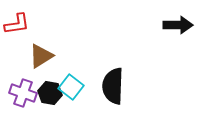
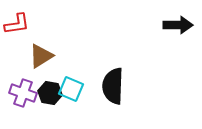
cyan square: moved 2 px down; rotated 15 degrees counterclockwise
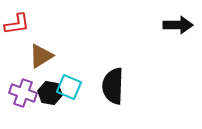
cyan square: moved 2 px left, 2 px up
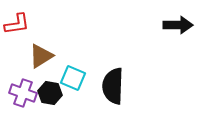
cyan square: moved 4 px right, 9 px up
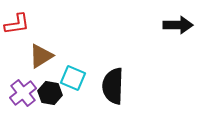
purple cross: rotated 32 degrees clockwise
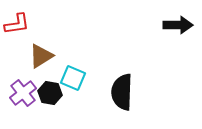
black semicircle: moved 9 px right, 6 px down
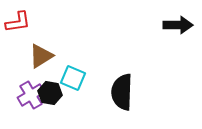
red L-shape: moved 1 px right, 2 px up
purple cross: moved 8 px right, 2 px down; rotated 8 degrees clockwise
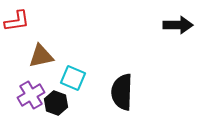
red L-shape: moved 1 px left, 1 px up
brown triangle: rotated 20 degrees clockwise
black hexagon: moved 6 px right, 10 px down; rotated 10 degrees clockwise
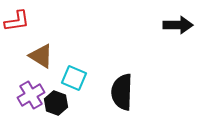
brown triangle: rotated 44 degrees clockwise
cyan square: moved 1 px right
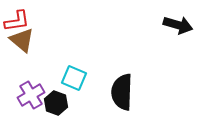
black arrow: rotated 16 degrees clockwise
brown triangle: moved 19 px left, 16 px up; rotated 8 degrees clockwise
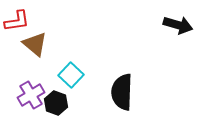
brown triangle: moved 13 px right, 4 px down
cyan square: moved 3 px left, 3 px up; rotated 20 degrees clockwise
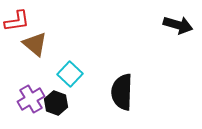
cyan square: moved 1 px left, 1 px up
purple cross: moved 4 px down
